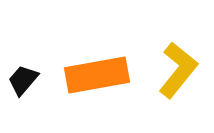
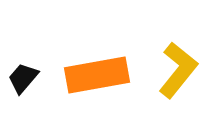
black trapezoid: moved 2 px up
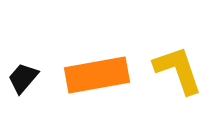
yellow L-shape: rotated 58 degrees counterclockwise
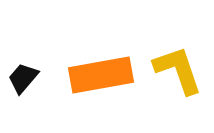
orange rectangle: moved 4 px right
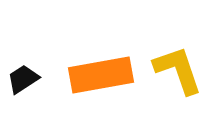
black trapezoid: moved 1 px down; rotated 16 degrees clockwise
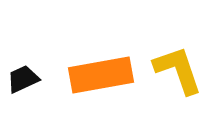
black trapezoid: rotated 8 degrees clockwise
